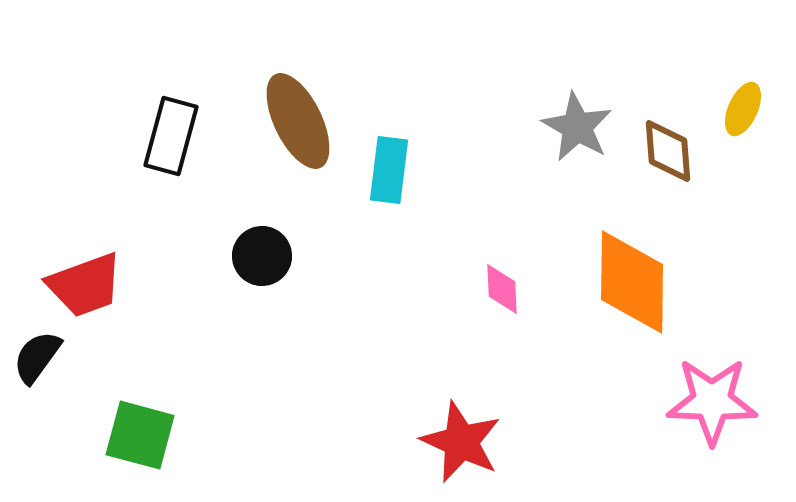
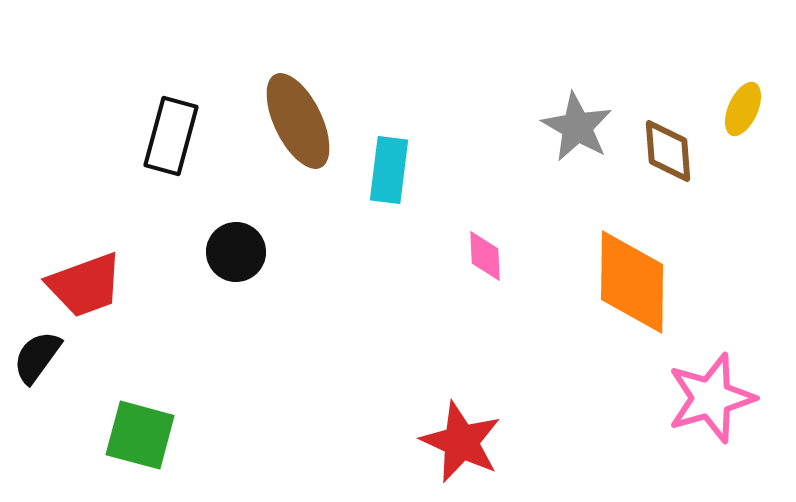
black circle: moved 26 px left, 4 px up
pink diamond: moved 17 px left, 33 px up
pink star: moved 1 px left, 3 px up; rotated 18 degrees counterclockwise
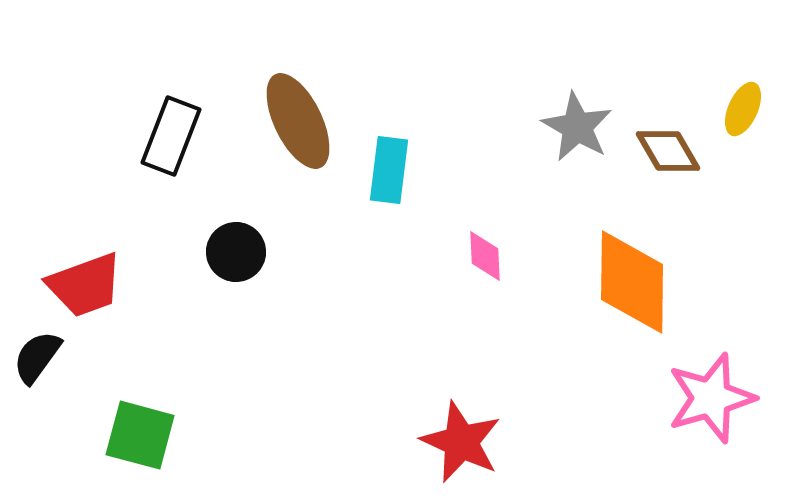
black rectangle: rotated 6 degrees clockwise
brown diamond: rotated 26 degrees counterclockwise
